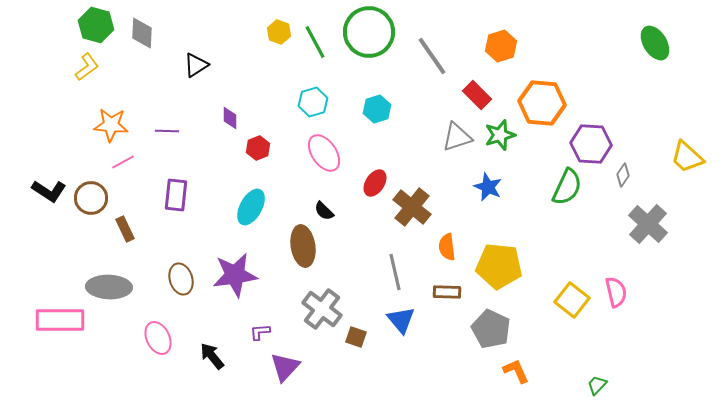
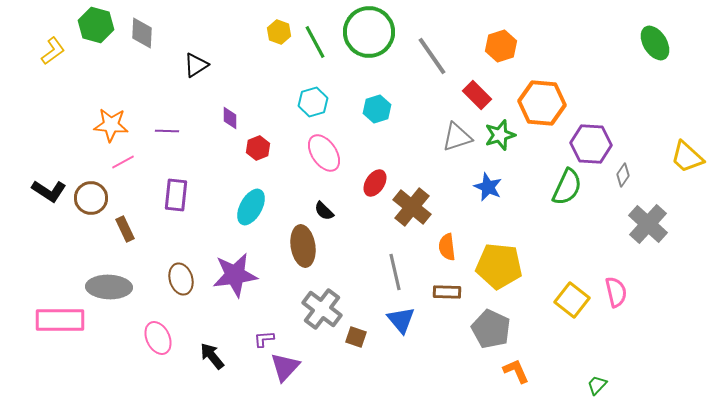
yellow L-shape at (87, 67): moved 34 px left, 16 px up
purple L-shape at (260, 332): moved 4 px right, 7 px down
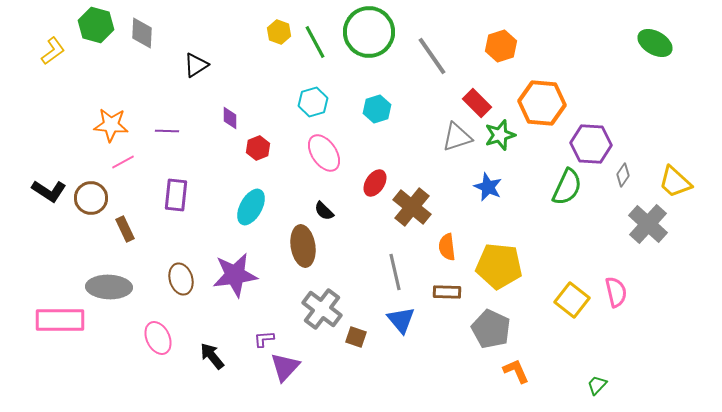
green ellipse at (655, 43): rotated 28 degrees counterclockwise
red rectangle at (477, 95): moved 8 px down
yellow trapezoid at (687, 157): moved 12 px left, 25 px down
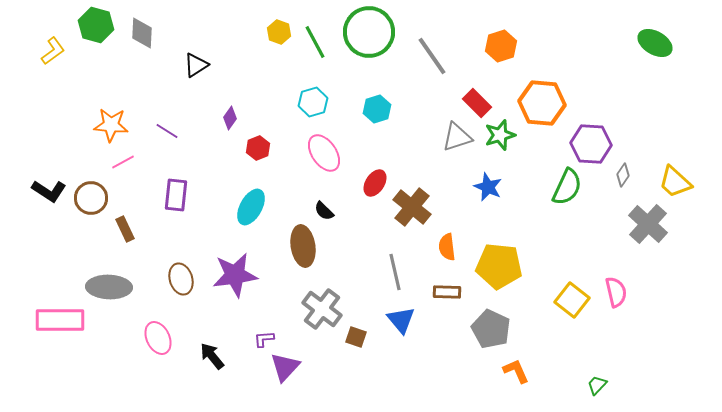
purple diamond at (230, 118): rotated 35 degrees clockwise
purple line at (167, 131): rotated 30 degrees clockwise
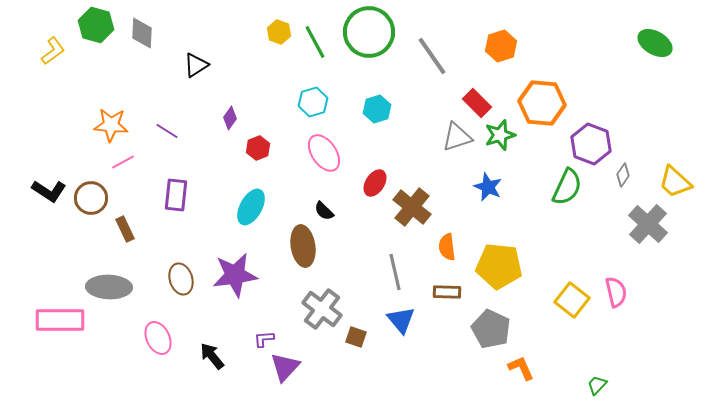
purple hexagon at (591, 144): rotated 18 degrees clockwise
orange L-shape at (516, 371): moved 5 px right, 3 px up
